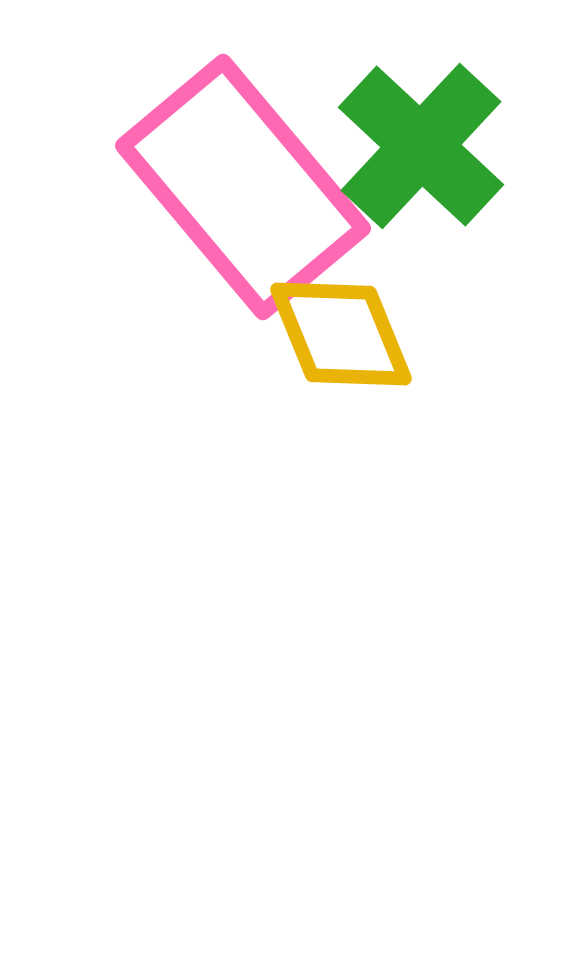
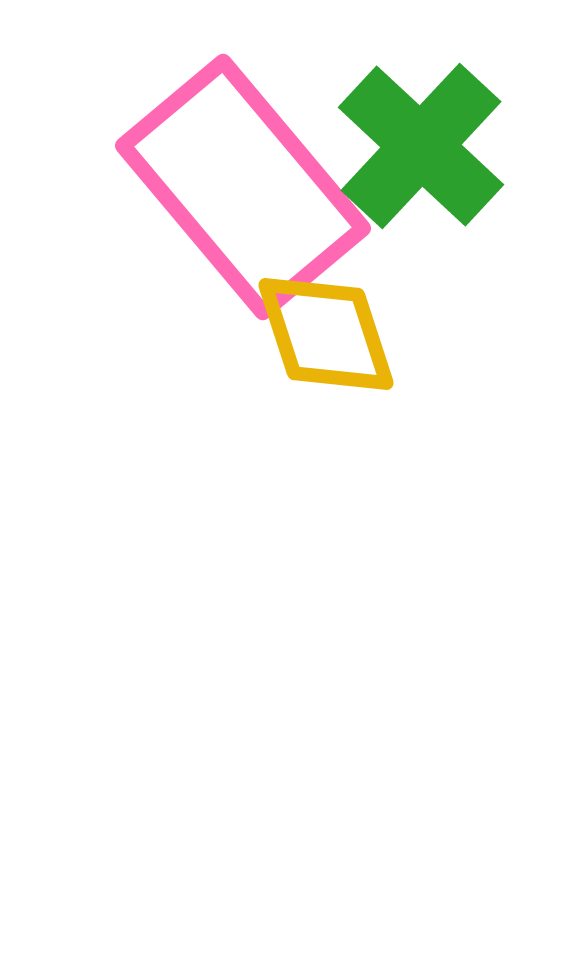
yellow diamond: moved 15 px left; rotated 4 degrees clockwise
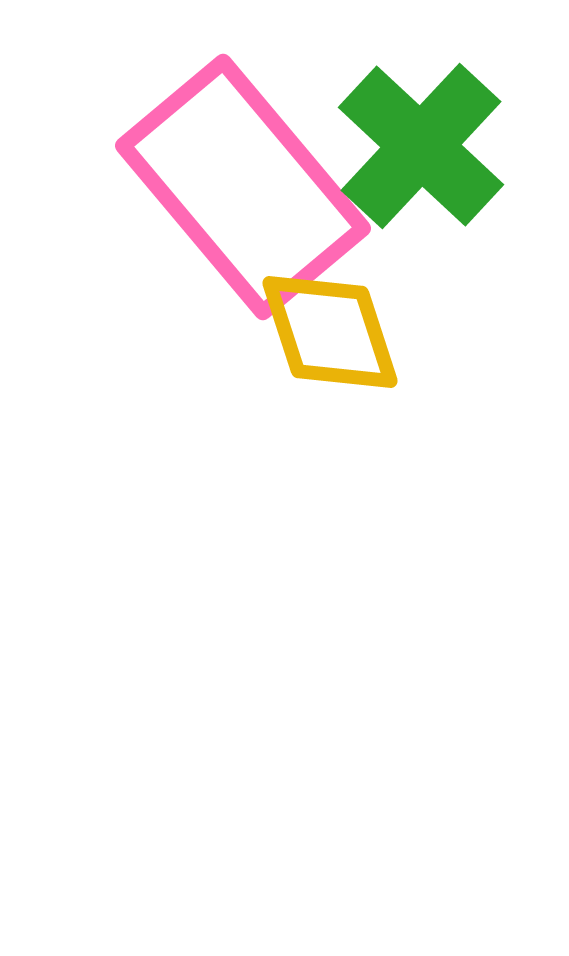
yellow diamond: moved 4 px right, 2 px up
